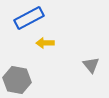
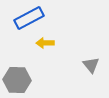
gray hexagon: rotated 8 degrees counterclockwise
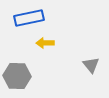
blue rectangle: rotated 16 degrees clockwise
gray hexagon: moved 4 px up
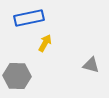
yellow arrow: rotated 120 degrees clockwise
gray triangle: rotated 36 degrees counterclockwise
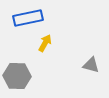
blue rectangle: moved 1 px left
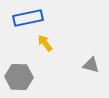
yellow arrow: rotated 66 degrees counterclockwise
gray hexagon: moved 2 px right, 1 px down
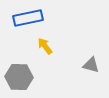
yellow arrow: moved 3 px down
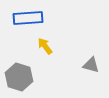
blue rectangle: rotated 8 degrees clockwise
gray hexagon: rotated 16 degrees clockwise
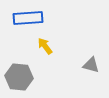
gray hexagon: rotated 12 degrees counterclockwise
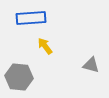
blue rectangle: moved 3 px right
